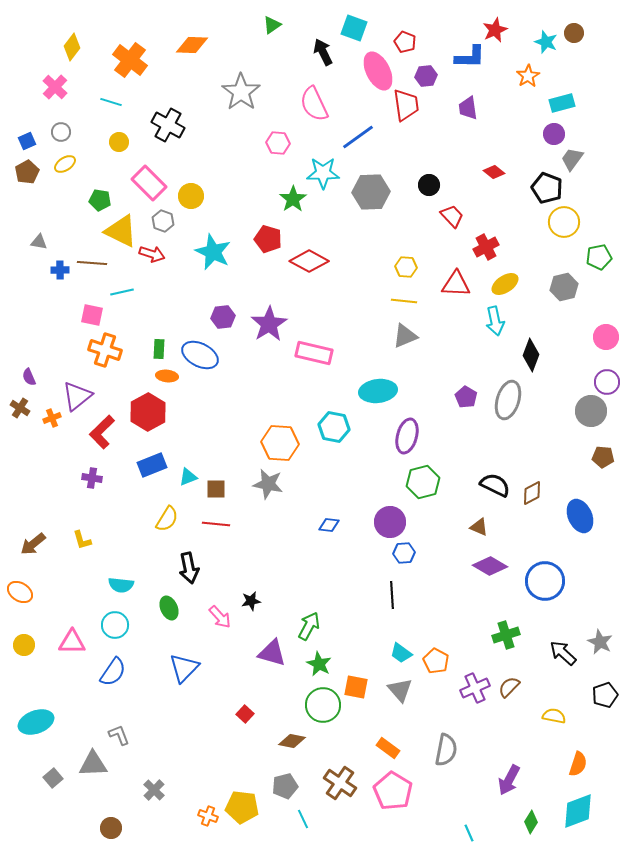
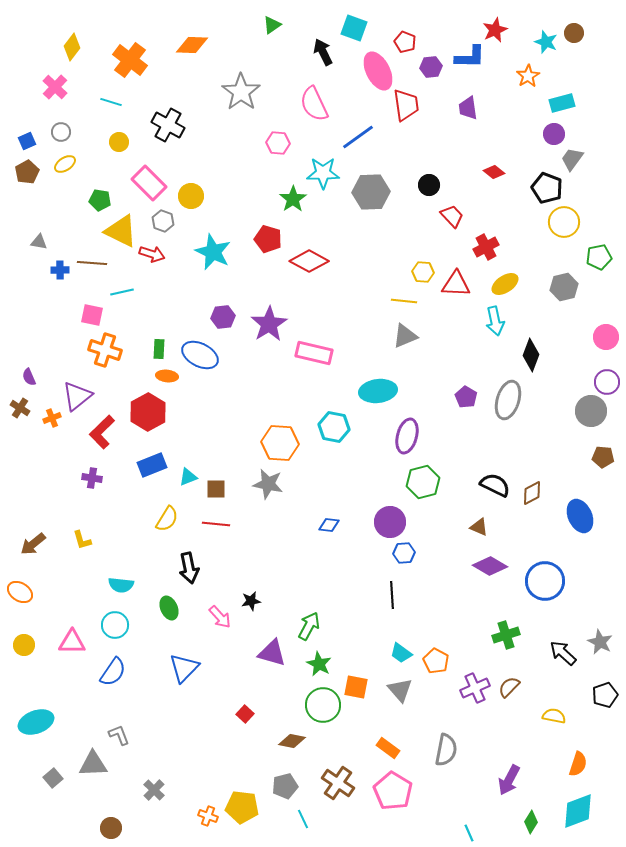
purple hexagon at (426, 76): moved 5 px right, 9 px up
yellow hexagon at (406, 267): moved 17 px right, 5 px down
brown cross at (340, 783): moved 2 px left
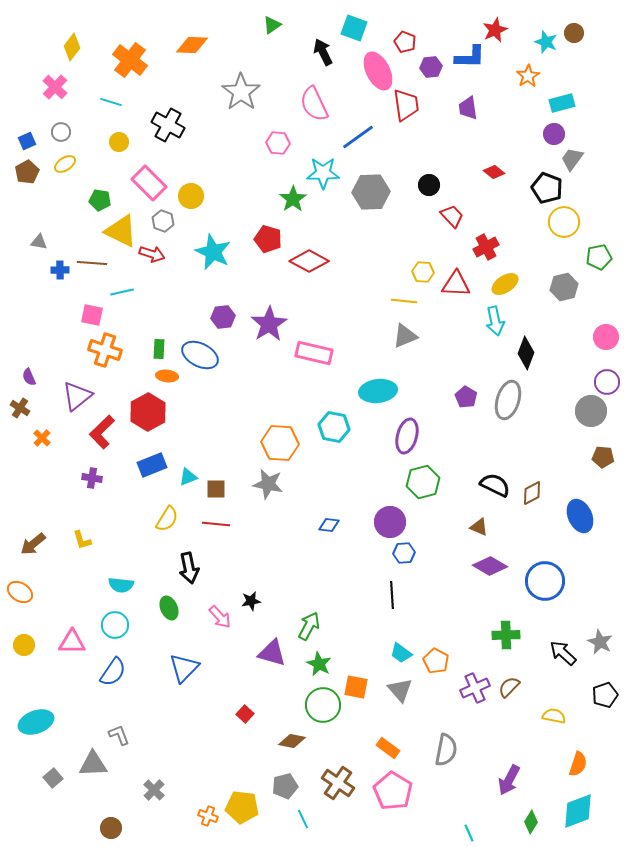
black diamond at (531, 355): moved 5 px left, 2 px up
orange cross at (52, 418): moved 10 px left, 20 px down; rotated 24 degrees counterclockwise
green cross at (506, 635): rotated 16 degrees clockwise
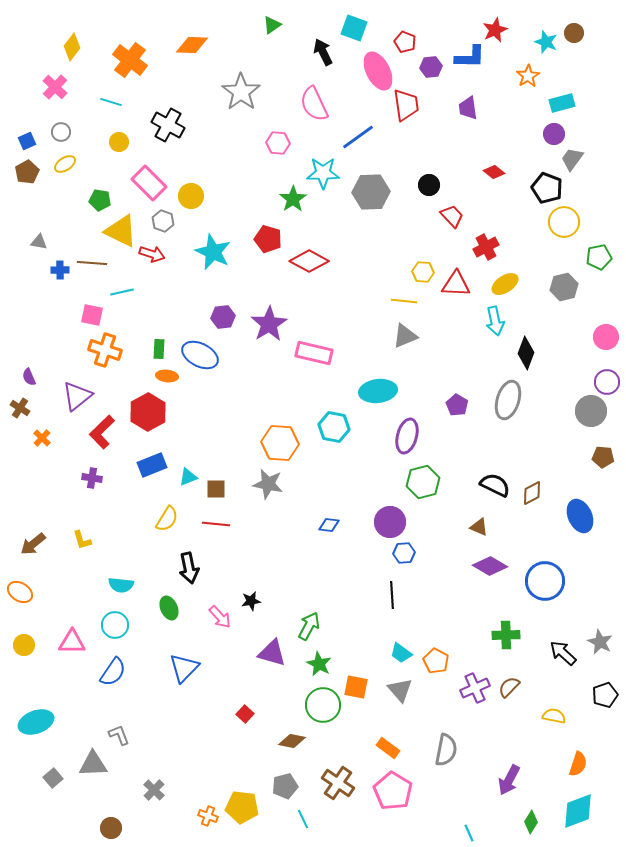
purple pentagon at (466, 397): moved 9 px left, 8 px down
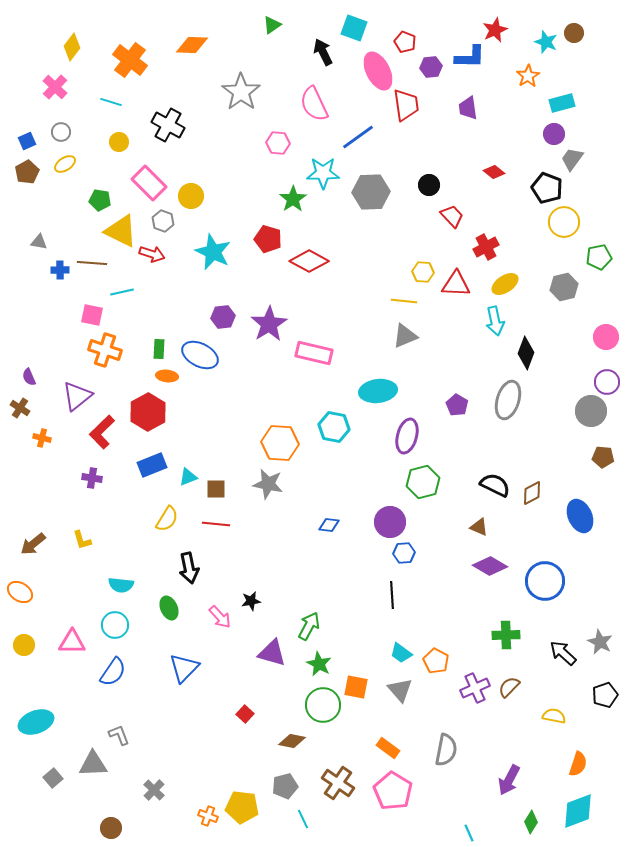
orange cross at (42, 438): rotated 30 degrees counterclockwise
